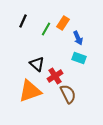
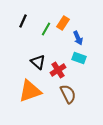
black triangle: moved 1 px right, 2 px up
red cross: moved 3 px right, 6 px up
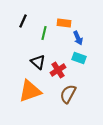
orange rectangle: moved 1 px right; rotated 64 degrees clockwise
green line: moved 2 px left, 4 px down; rotated 16 degrees counterclockwise
brown semicircle: rotated 126 degrees counterclockwise
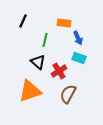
green line: moved 1 px right, 7 px down
red cross: moved 1 px right, 1 px down
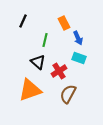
orange rectangle: rotated 56 degrees clockwise
orange triangle: moved 1 px up
